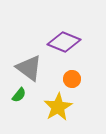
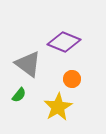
gray triangle: moved 1 px left, 4 px up
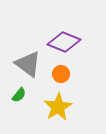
orange circle: moved 11 px left, 5 px up
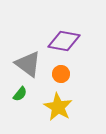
purple diamond: moved 1 px up; rotated 12 degrees counterclockwise
green semicircle: moved 1 px right, 1 px up
yellow star: rotated 12 degrees counterclockwise
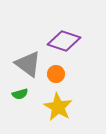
purple diamond: rotated 8 degrees clockwise
orange circle: moved 5 px left
green semicircle: rotated 35 degrees clockwise
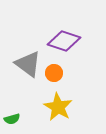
orange circle: moved 2 px left, 1 px up
green semicircle: moved 8 px left, 25 px down
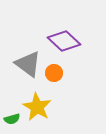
purple diamond: rotated 24 degrees clockwise
yellow star: moved 21 px left
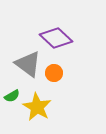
purple diamond: moved 8 px left, 3 px up
green semicircle: moved 23 px up; rotated 14 degrees counterclockwise
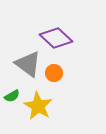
yellow star: moved 1 px right, 1 px up
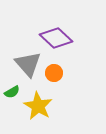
gray triangle: rotated 12 degrees clockwise
green semicircle: moved 4 px up
